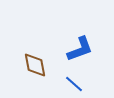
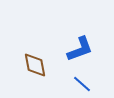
blue line: moved 8 px right
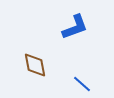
blue L-shape: moved 5 px left, 22 px up
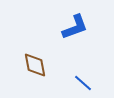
blue line: moved 1 px right, 1 px up
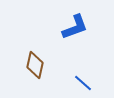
brown diamond: rotated 24 degrees clockwise
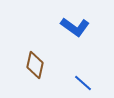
blue L-shape: rotated 56 degrees clockwise
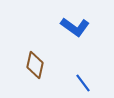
blue line: rotated 12 degrees clockwise
